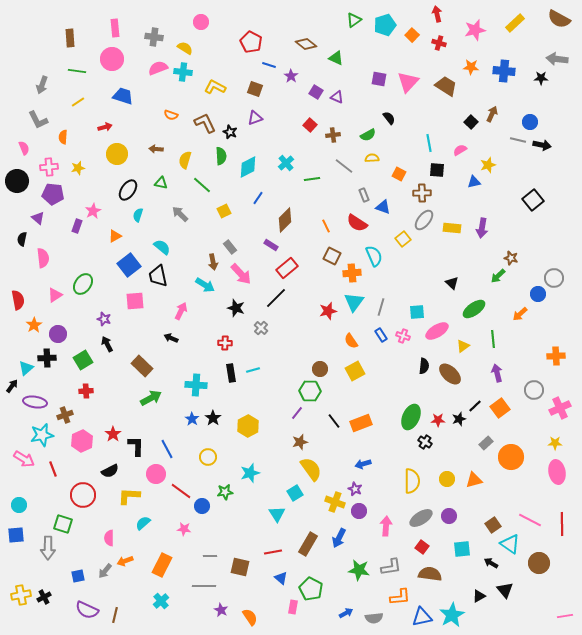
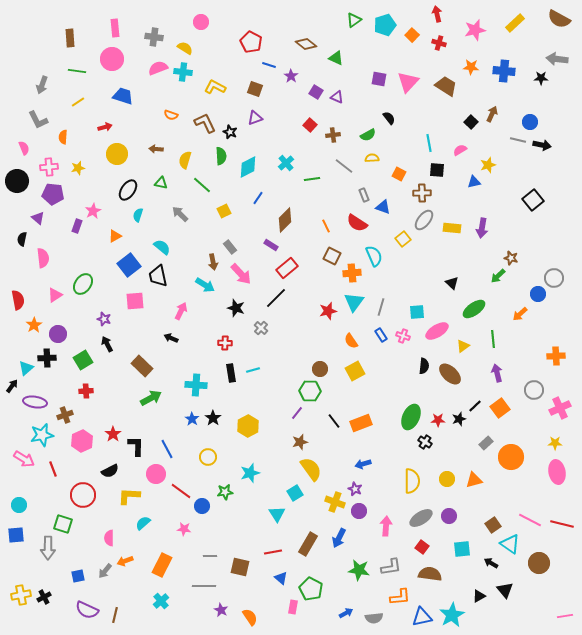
red line at (562, 524): rotated 75 degrees counterclockwise
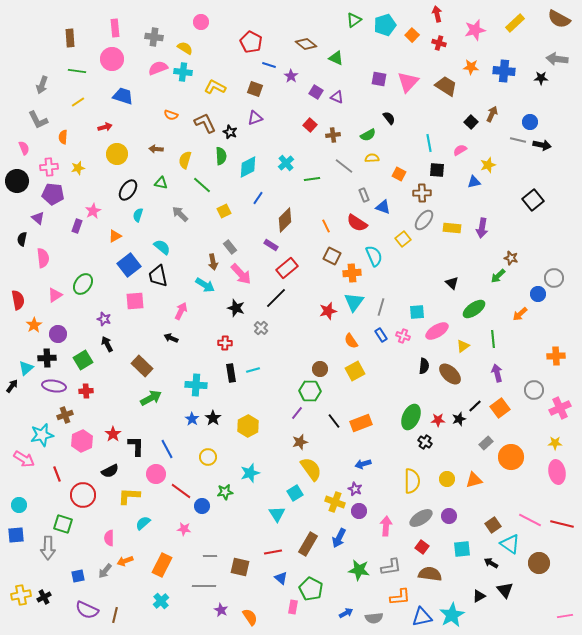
purple ellipse at (35, 402): moved 19 px right, 16 px up
red line at (53, 469): moved 4 px right, 5 px down
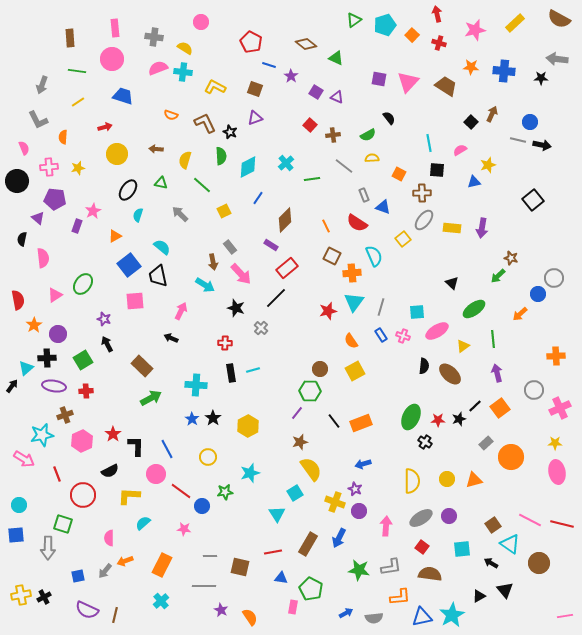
purple pentagon at (53, 194): moved 2 px right, 5 px down
blue triangle at (281, 578): rotated 32 degrees counterclockwise
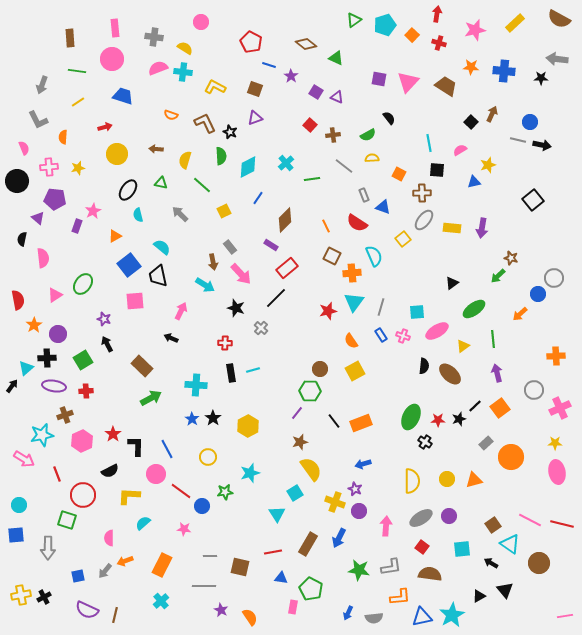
red arrow at (437, 14): rotated 21 degrees clockwise
cyan semicircle at (138, 215): rotated 32 degrees counterclockwise
black triangle at (452, 283): rotated 40 degrees clockwise
green square at (63, 524): moved 4 px right, 4 px up
blue arrow at (346, 613): moved 2 px right; rotated 144 degrees clockwise
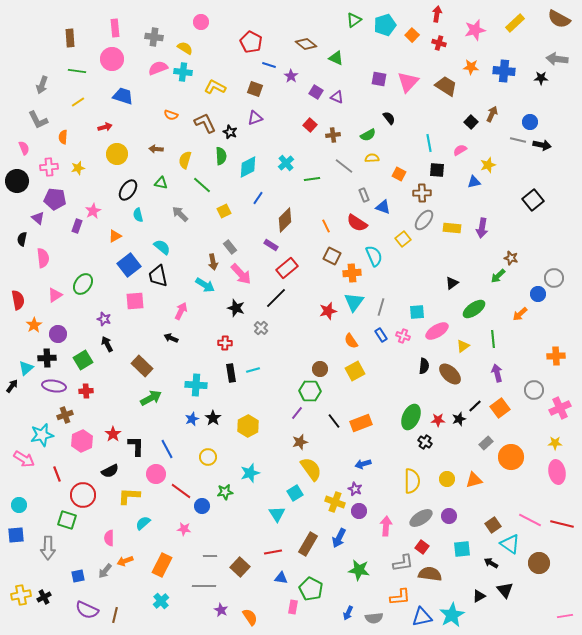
blue star at (192, 419): rotated 16 degrees clockwise
brown square at (240, 567): rotated 30 degrees clockwise
gray L-shape at (391, 567): moved 12 px right, 4 px up
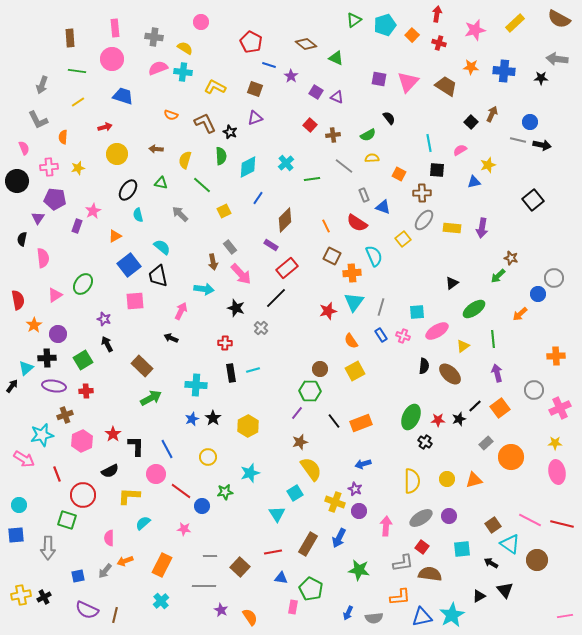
purple triangle at (38, 218): rotated 24 degrees clockwise
cyan arrow at (205, 285): moved 1 px left, 4 px down; rotated 24 degrees counterclockwise
brown circle at (539, 563): moved 2 px left, 3 px up
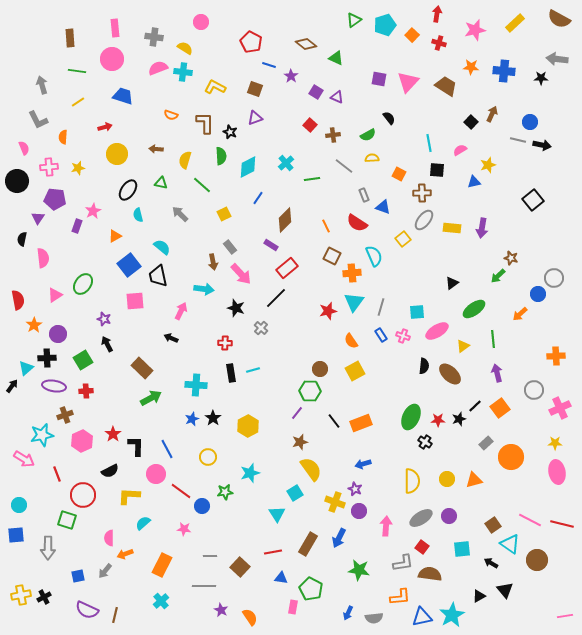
gray arrow at (42, 85): rotated 144 degrees clockwise
brown L-shape at (205, 123): rotated 25 degrees clockwise
yellow square at (224, 211): moved 3 px down
brown rectangle at (142, 366): moved 2 px down
orange arrow at (125, 561): moved 7 px up
